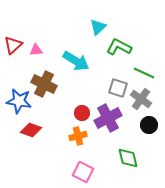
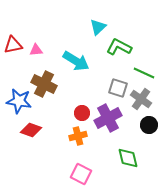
red triangle: rotated 30 degrees clockwise
pink square: moved 2 px left, 2 px down
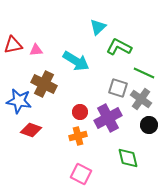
red circle: moved 2 px left, 1 px up
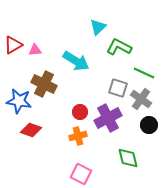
red triangle: rotated 18 degrees counterclockwise
pink triangle: moved 1 px left
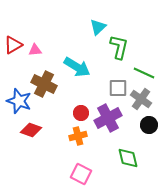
green L-shape: rotated 75 degrees clockwise
cyan arrow: moved 1 px right, 6 px down
gray square: rotated 18 degrees counterclockwise
blue star: rotated 10 degrees clockwise
red circle: moved 1 px right, 1 px down
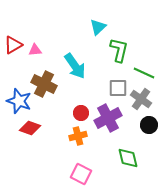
green L-shape: moved 3 px down
cyan arrow: moved 2 px left, 1 px up; rotated 24 degrees clockwise
red diamond: moved 1 px left, 2 px up
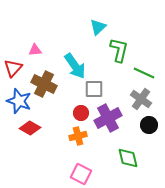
red triangle: moved 23 px down; rotated 18 degrees counterclockwise
gray square: moved 24 px left, 1 px down
red diamond: rotated 10 degrees clockwise
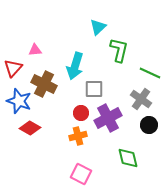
cyan arrow: rotated 52 degrees clockwise
green line: moved 6 px right
